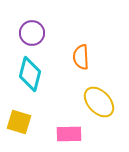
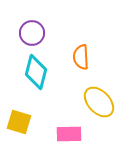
cyan diamond: moved 6 px right, 2 px up
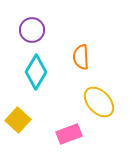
purple circle: moved 3 px up
cyan diamond: rotated 16 degrees clockwise
yellow square: moved 1 px left, 2 px up; rotated 25 degrees clockwise
pink rectangle: rotated 20 degrees counterclockwise
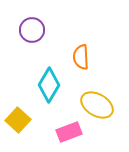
cyan diamond: moved 13 px right, 13 px down
yellow ellipse: moved 2 px left, 3 px down; rotated 16 degrees counterclockwise
pink rectangle: moved 2 px up
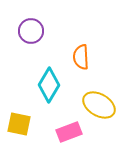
purple circle: moved 1 px left, 1 px down
yellow ellipse: moved 2 px right
yellow square: moved 1 px right, 4 px down; rotated 30 degrees counterclockwise
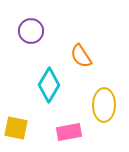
orange semicircle: moved 1 px up; rotated 30 degrees counterclockwise
yellow ellipse: moved 5 px right; rotated 60 degrees clockwise
yellow square: moved 3 px left, 4 px down
pink rectangle: rotated 10 degrees clockwise
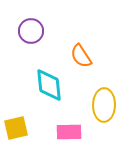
cyan diamond: rotated 36 degrees counterclockwise
yellow square: rotated 25 degrees counterclockwise
pink rectangle: rotated 10 degrees clockwise
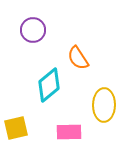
purple circle: moved 2 px right, 1 px up
orange semicircle: moved 3 px left, 2 px down
cyan diamond: rotated 56 degrees clockwise
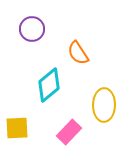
purple circle: moved 1 px left, 1 px up
orange semicircle: moved 5 px up
yellow square: moved 1 px right; rotated 10 degrees clockwise
pink rectangle: rotated 45 degrees counterclockwise
